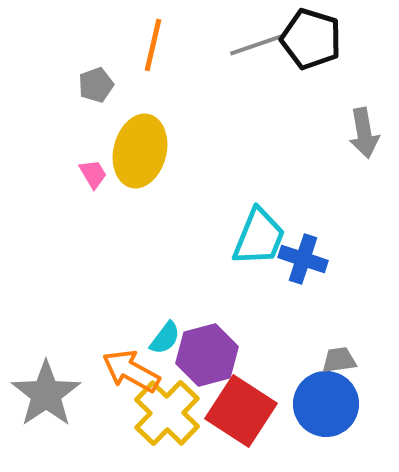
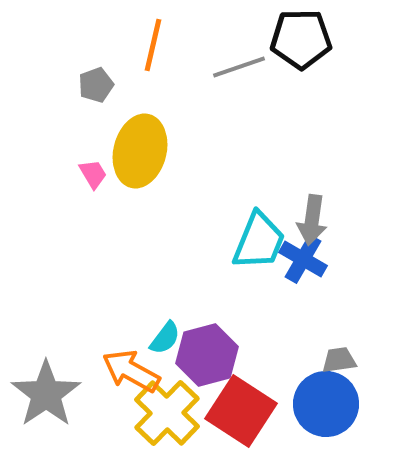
black pentagon: moved 10 px left; rotated 18 degrees counterclockwise
gray line: moved 17 px left, 22 px down
gray arrow: moved 52 px left, 87 px down; rotated 18 degrees clockwise
cyan trapezoid: moved 4 px down
blue cross: rotated 12 degrees clockwise
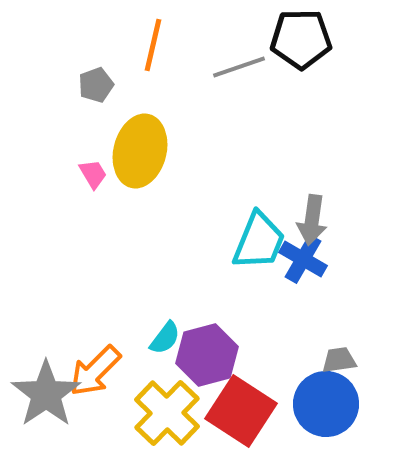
orange arrow: moved 36 px left; rotated 74 degrees counterclockwise
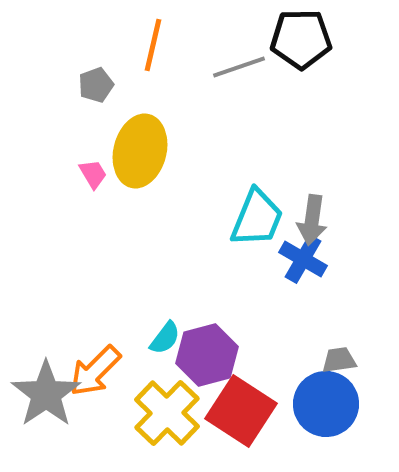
cyan trapezoid: moved 2 px left, 23 px up
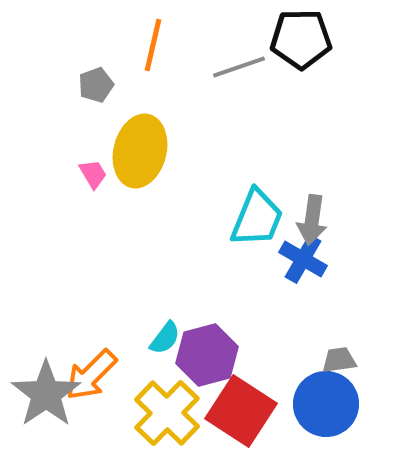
orange arrow: moved 4 px left, 4 px down
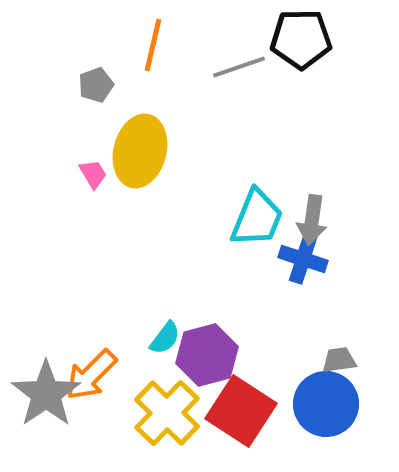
blue cross: rotated 12 degrees counterclockwise
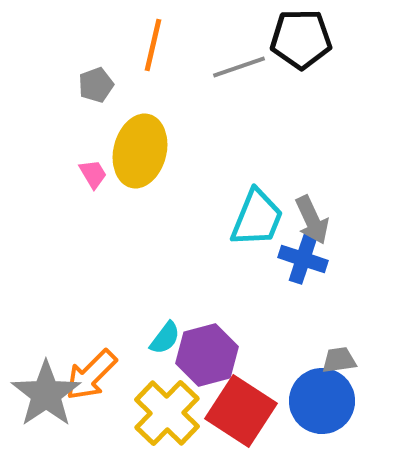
gray arrow: rotated 33 degrees counterclockwise
blue circle: moved 4 px left, 3 px up
